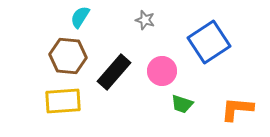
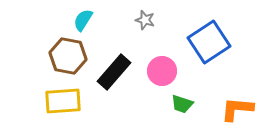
cyan semicircle: moved 3 px right, 3 px down
brown hexagon: rotated 6 degrees clockwise
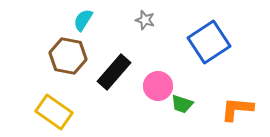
pink circle: moved 4 px left, 15 px down
yellow rectangle: moved 9 px left, 11 px down; rotated 39 degrees clockwise
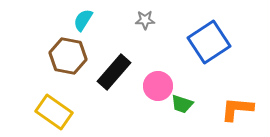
gray star: rotated 18 degrees counterclockwise
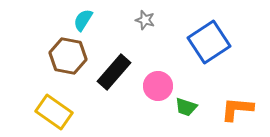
gray star: rotated 18 degrees clockwise
green trapezoid: moved 4 px right, 3 px down
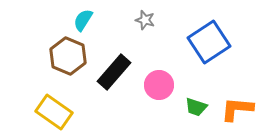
brown hexagon: rotated 12 degrees clockwise
pink circle: moved 1 px right, 1 px up
green trapezoid: moved 10 px right
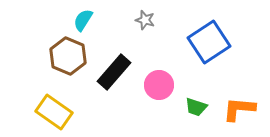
orange L-shape: moved 2 px right
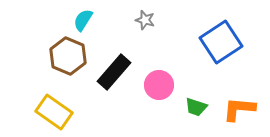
blue square: moved 12 px right
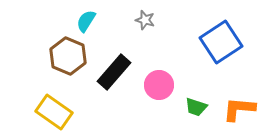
cyan semicircle: moved 3 px right, 1 px down
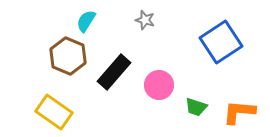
orange L-shape: moved 3 px down
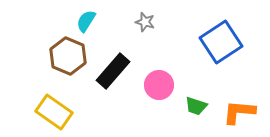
gray star: moved 2 px down
black rectangle: moved 1 px left, 1 px up
green trapezoid: moved 1 px up
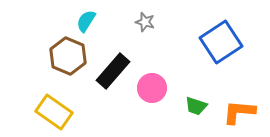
pink circle: moved 7 px left, 3 px down
